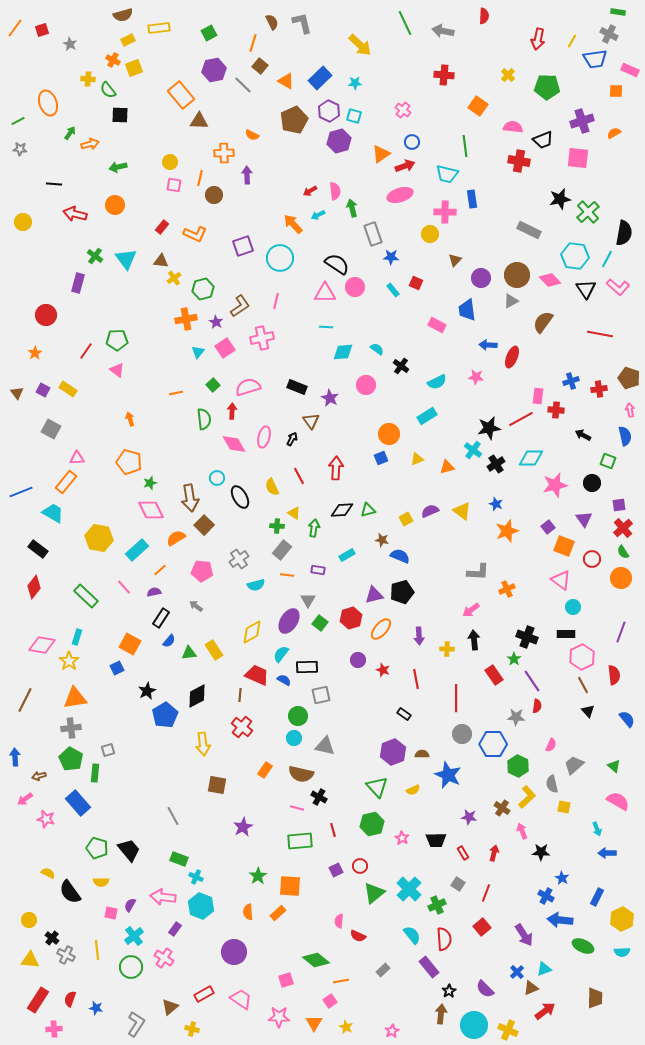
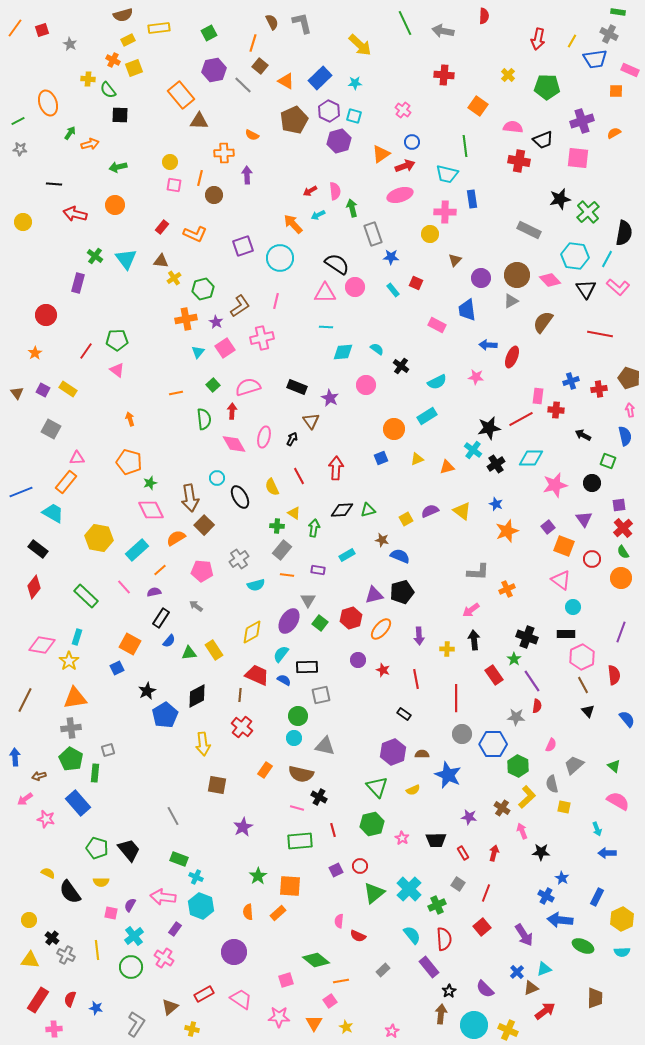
orange circle at (389, 434): moved 5 px right, 5 px up
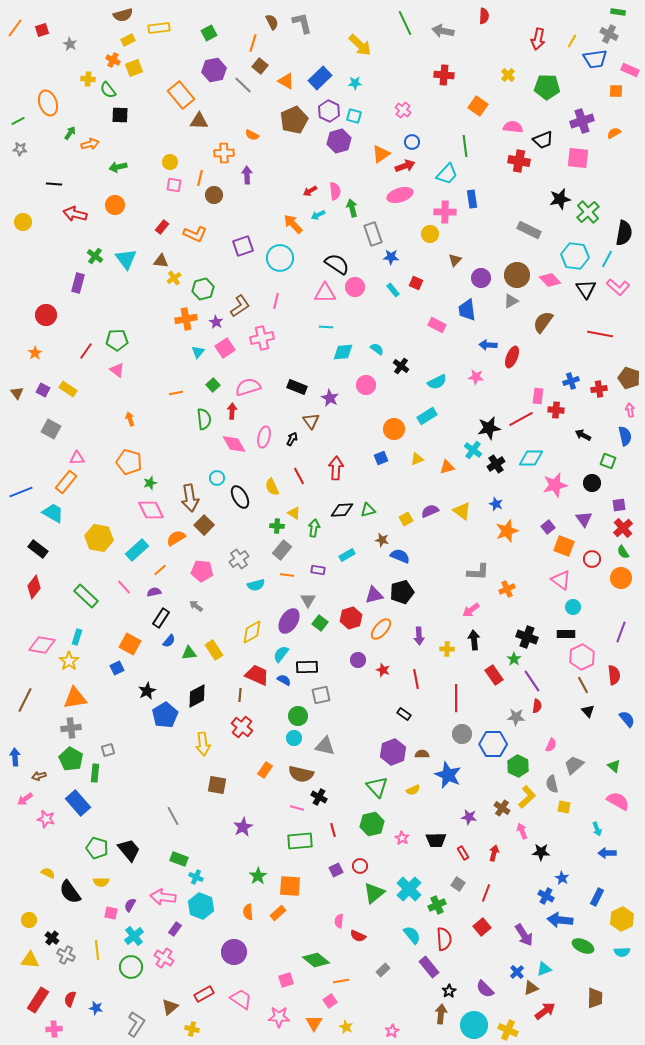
cyan trapezoid at (447, 174): rotated 60 degrees counterclockwise
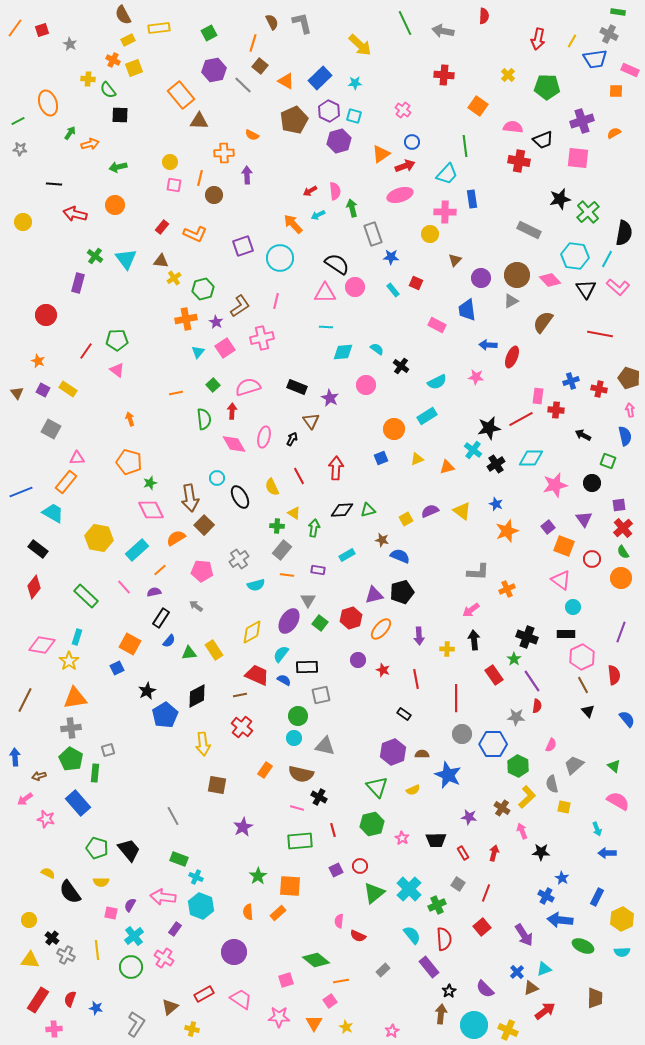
brown semicircle at (123, 15): rotated 78 degrees clockwise
orange star at (35, 353): moved 3 px right, 8 px down; rotated 16 degrees counterclockwise
red cross at (599, 389): rotated 21 degrees clockwise
brown line at (240, 695): rotated 72 degrees clockwise
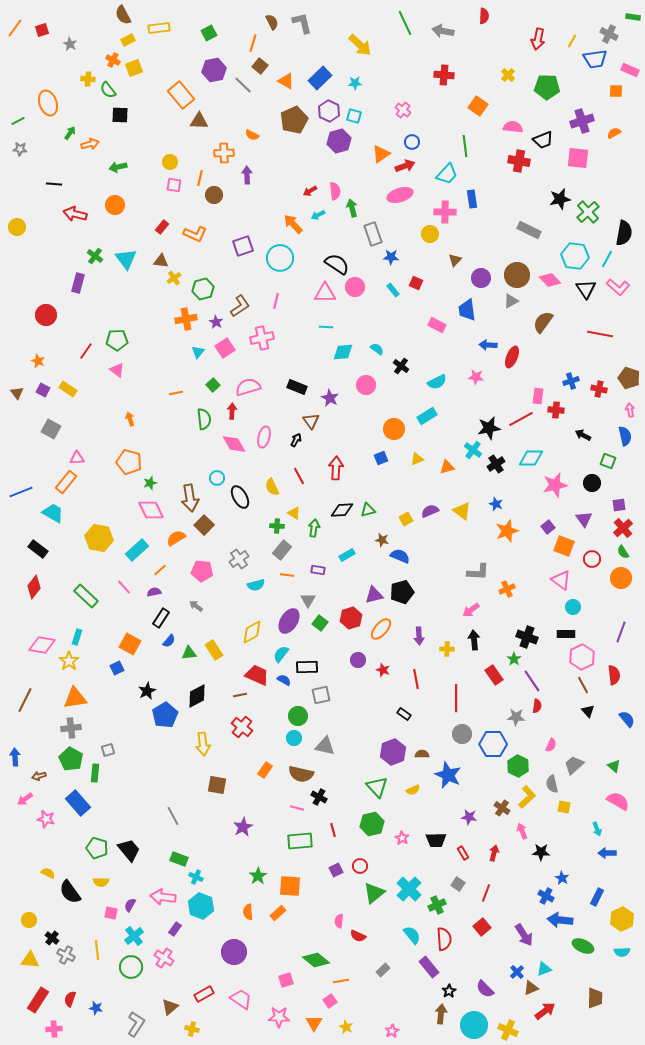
green rectangle at (618, 12): moved 15 px right, 5 px down
yellow circle at (23, 222): moved 6 px left, 5 px down
black arrow at (292, 439): moved 4 px right, 1 px down
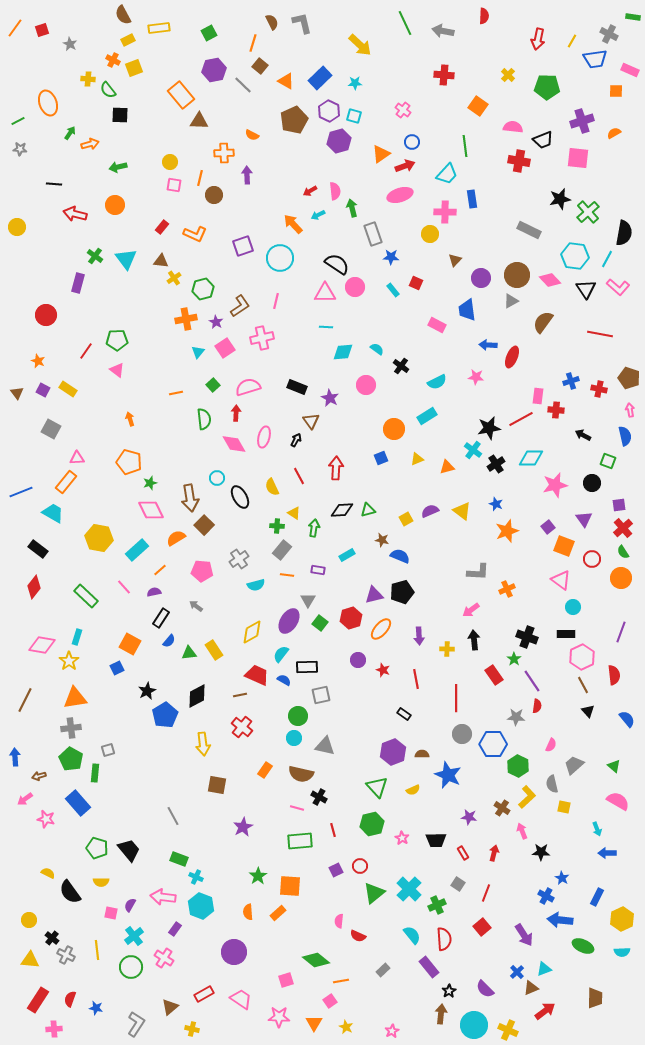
red arrow at (232, 411): moved 4 px right, 2 px down
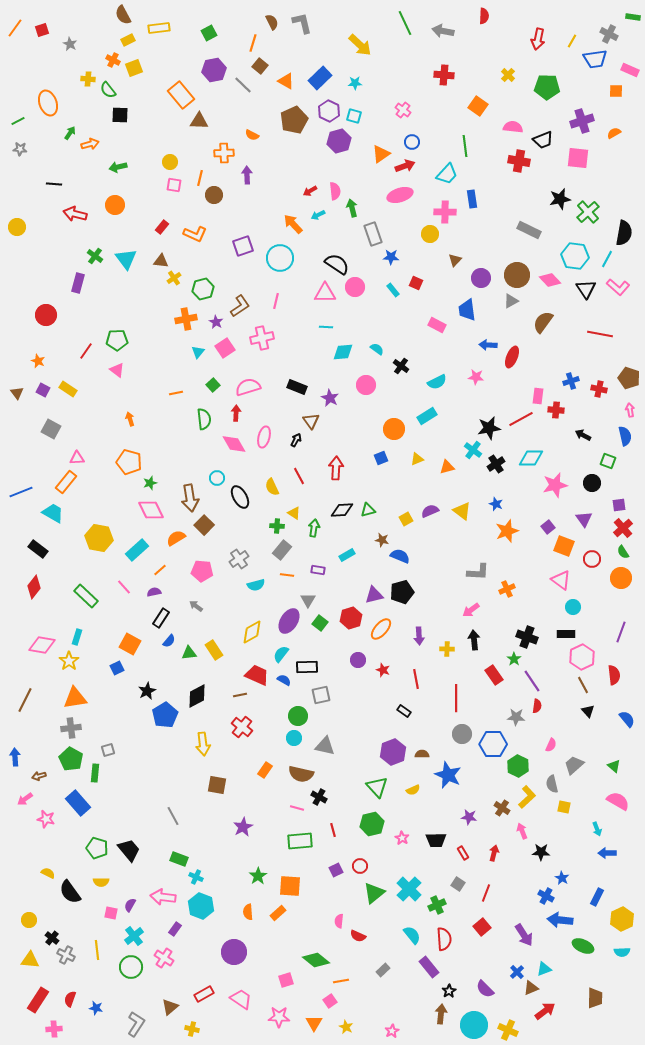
black rectangle at (404, 714): moved 3 px up
